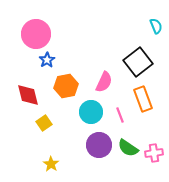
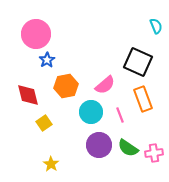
black square: rotated 28 degrees counterclockwise
pink semicircle: moved 1 px right, 3 px down; rotated 25 degrees clockwise
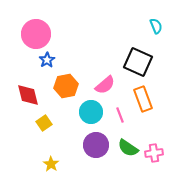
purple circle: moved 3 px left
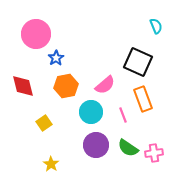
blue star: moved 9 px right, 2 px up
red diamond: moved 5 px left, 9 px up
pink line: moved 3 px right
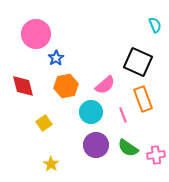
cyan semicircle: moved 1 px left, 1 px up
pink cross: moved 2 px right, 2 px down
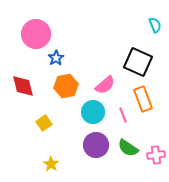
cyan circle: moved 2 px right
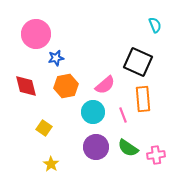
blue star: rotated 21 degrees clockwise
red diamond: moved 3 px right
orange rectangle: rotated 15 degrees clockwise
yellow square: moved 5 px down; rotated 21 degrees counterclockwise
purple circle: moved 2 px down
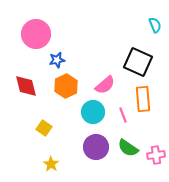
blue star: moved 1 px right, 2 px down
orange hexagon: rotated 15 degrees counterclockwise
